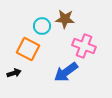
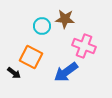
orange square: moved 3 px right, 8 px down
black arrow: rotated 56 degrees clockwise
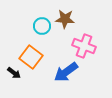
orange square: rotated 10 degrees clockwise
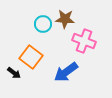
cyan circle: moved 1 px right, 2 px up
pink cross: moved 5 px up
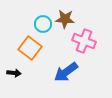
orange square: moved 1 px left, 9 px up
black arrow: rotated 32 degrees counterclockwise
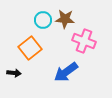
cyan circle: moved 4 px up
orange square: rotated 15 degrees clockwise
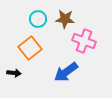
cyan circle: moved 5 px left, 1 px up
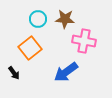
pink cross: rotated 10 degrees counterclockwise
black arrow: rotated 48 degrees clockwise
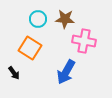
orange square: rotated 20 degrees counterclockwise
blue arrow: rotated 25 degrees counterclockwise
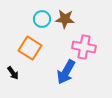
cyan circle: moved 4 px right
pink cross: moved 6 px down
black arrow: moved 1 px left
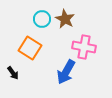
brown star: rotated 24 degrees clockwise
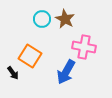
orange square: moved 8 px down
